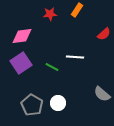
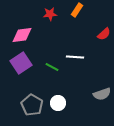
pink diamond: moved 1 px up
gray semicircle: rotated 60 degrees counterclockwise
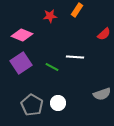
red star: moved 2 px down
pink diamond: rotated 30 degrees clockwise
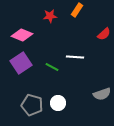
gray pentagon: rotated 15 degrees counterclockwise
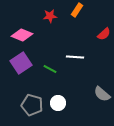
green line: moved 2 px left, 2 px down
gray semicircle: rotated 60 degrees clockwise
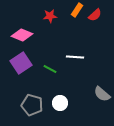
red semicircle: moved 9 px left, 19 px up
white circle: moved 2 px right
